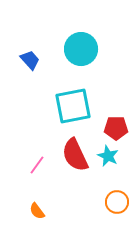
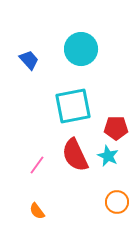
blue trapezoid: moved 1 px left
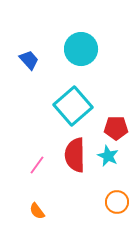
cyan square: rotated 30 degrees counterclockwise
red semicircle: rotated 24 degrees clockwise
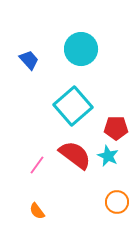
red semicircle: rotated 128 degrees clockwise
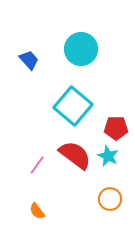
cyan square: rotated 9 degrees counterclockwise
orange circle: moved 7 px left, 3 px up
